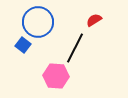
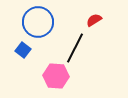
blue square: moved 5 px down
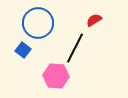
blue circle: moved 1 px down
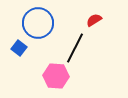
blue square: moved 4 px left, 2 px up
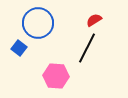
black line: moved 12 px right
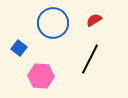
blue circle: moved 15 px right
black line: moved 3 px right, 11 px down
pink hexagon: moved 15 px left
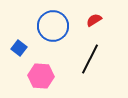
blue circle: moved 3 px down
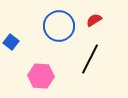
blue circle: moved 6 px right
blue square: moved 8 px left, 6 px up
